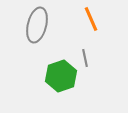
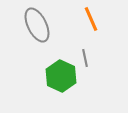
gray ellipse: rotated 40 degrees counterclockwise
green hexagon: rotated 16 degrees counterclockwise
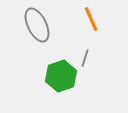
gray line: rotated 30 degrees clockwise
green hexagon: rotated 16 degrees clockwise
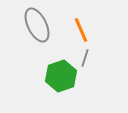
orange line: moved 10 px left, 11 px down
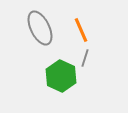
gray ellipse: moved 3 px right, 3 px down
green hexagon: rotated 16 degrees counterclockwise
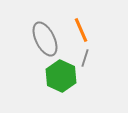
gray ellipse: moved 5 px right, 11 px down
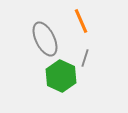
orange line: moved 9 px up
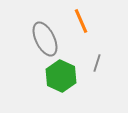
gray line: moved 12 px right, 5 px down
